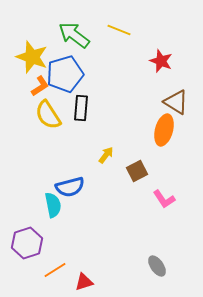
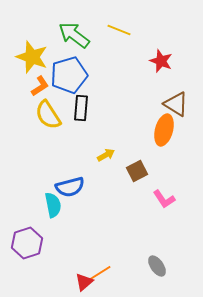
blue pentagon: moved 4 px right, 1 px down
brown triangle: moved 2 px down
yellow arrow: rotated 24 degrees clockwise
orange line: moved 45 px right, 3 px down
red triangle: rotated 24 degrees counterclockwise
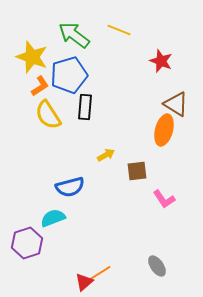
black rectangle: moved 4 px right, 1 px up
brown square: rotated 20 degrees clockwise
cyan semicircle: moved 13 px down; rotated 100 degrees counterclockwise
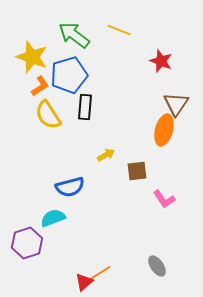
brown triangle: rotated 32 degrees clockwise
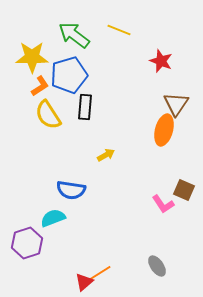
yellow star: rotated 20 degrees counterclockwise
brown square: moved 47 px right, 19 px down; rotated 30 degrees clockwise
blue semicircle: moved 1 px right, 3 px down; rotated 24 degrees clockwise
pink L-shape: moved 1 px left, 5 px down
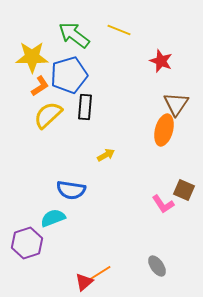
yellow semicircle: rotated 80 degrees clockwise
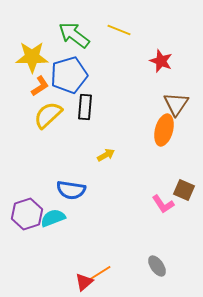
purple hexagon: moved 29 px up
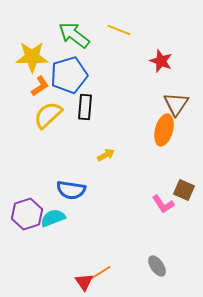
red triangle: rotated 24 degrees counterclockwise
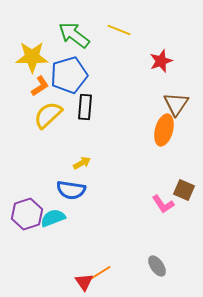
red star: rotated 30 degrees clockwise
yellow arrow: moved 24 px left, 8 px down
